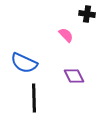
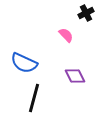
black cross: moved 1 px left, 1 px up; rotated 35 degrees counterclockwise
purple diamond: moved 1 px right
black line: rotated 16 degrees clockwise
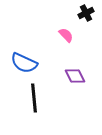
black line: rotated 20 degrees counterclockwise
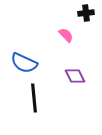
black cross: rotated 21 degrees clockwise
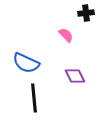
blue semicircle: moved 2 px right
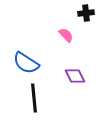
blue semicircle: rotated 8 degrees clockwise
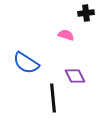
pink semicircle: rotated 28 degrees counterclockwise
black line: moved 19 px right
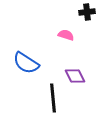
black cross: moved 1 px right, 1 px up
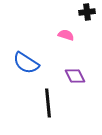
black line: moved 5 px left, 5 px down
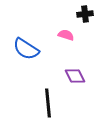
black cross: moved 2 px left, 2 px down
blue semicircle: moved 14 px up
